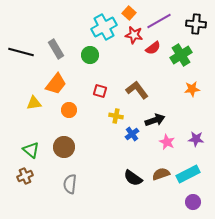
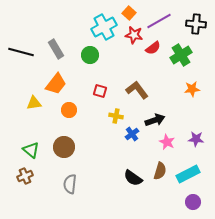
brown semicircle: moved 1 px left, 3 px up; rotated 126 degrees clockwise
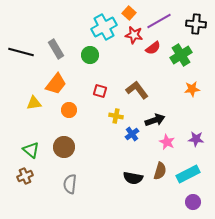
black semicircle: rotated 24 degrees counterclockwise
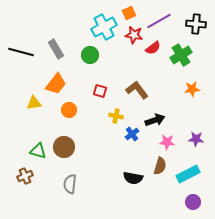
orange square: rotated 24 degrees clockwise
pink star: rotated 21 degrees counterclockwise
green triangle: moved 7 px right, 1 px down; rotated 24 degrees counterclockwise
brown semicircle: moved 5 px up
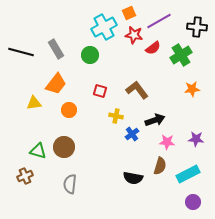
black cross: moved 1 px right, 3 px down
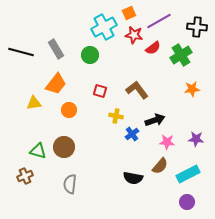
brown semicircle: rotated 24 degrees clockwise
purple circle: moved 6 px left
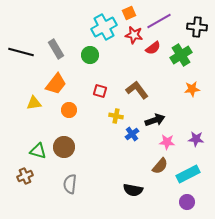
black semicircle: moved 12 px down
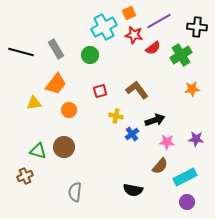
red square: rotated 32 degrees counterclockwise
cyan rectangle: moved 3 px left, 3 px down
gray semicircle: moved 5 px right, 8 px down
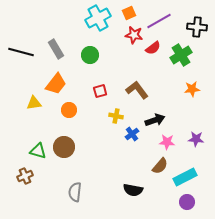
cyan cross: moved 6 px left, 9 px up
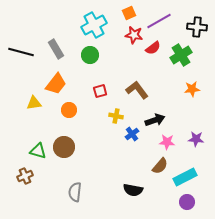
cyan cross: moved 4 px left, 7 px down
